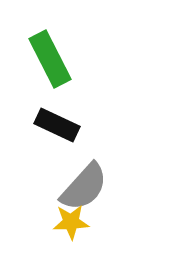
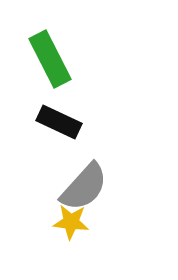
black rectangle: moved 2 px right, 3 px up
yellow star: rotated 9 degrees clockwise
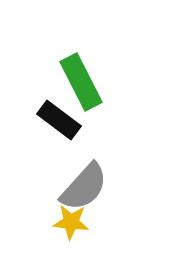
green rectangle: moved 31 px right, 23 px down
black rectangle: moved 2 px up; rotated 12 degrees clockwise
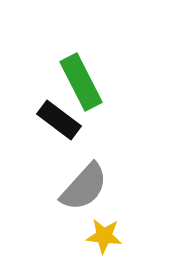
yellow star: moved 33 px right, 14 px down
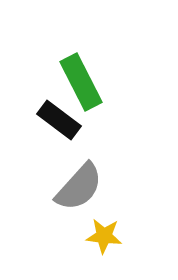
gray semicircle: moved 5 px left
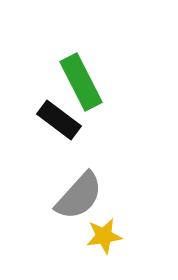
gray semicircle: moved 9 px down
yellow star: rotated 15 degrees counterclockwise
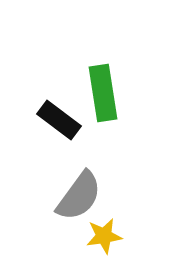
green rectangle: moved 22 px right, 11 px down; rotated 18 degrees clockwise
gray semicircle: rotated 6 degrees counterclockwise
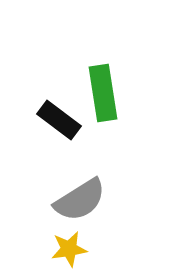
gray semicircle: moved 1 px right, 4 px down; rotated 22 degrees clockwise
yellow star: moved 35 px left, 13 px down
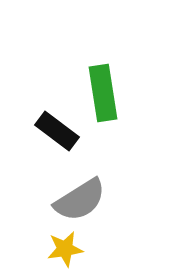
black rectangle: moved 2 px left, 11 px down
yellow star: moved 4 px left
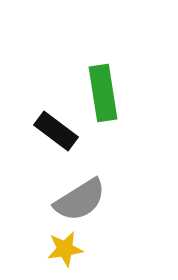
black rectangle: moved 1 px left
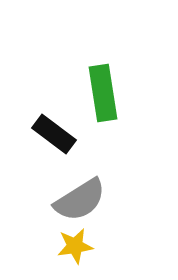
black rectangle: moved 2 px left, 3 px down
yellow star: moved 10 px right, 3 px up
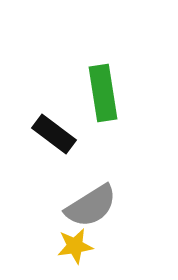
gray semicircle: moved 11 px right, 6 px down
